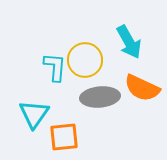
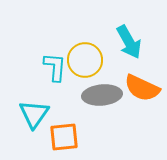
gray ellipse: moved 2 px right, 2 px up
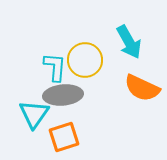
gray ellipse: moved 39 px left
orange square: rotated 12 degrees counterclockwise
